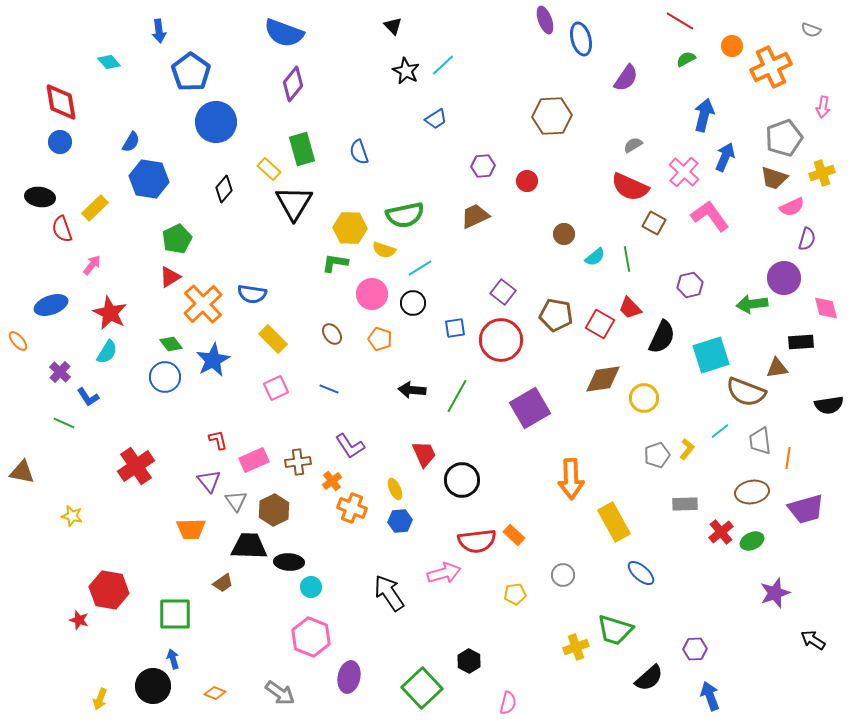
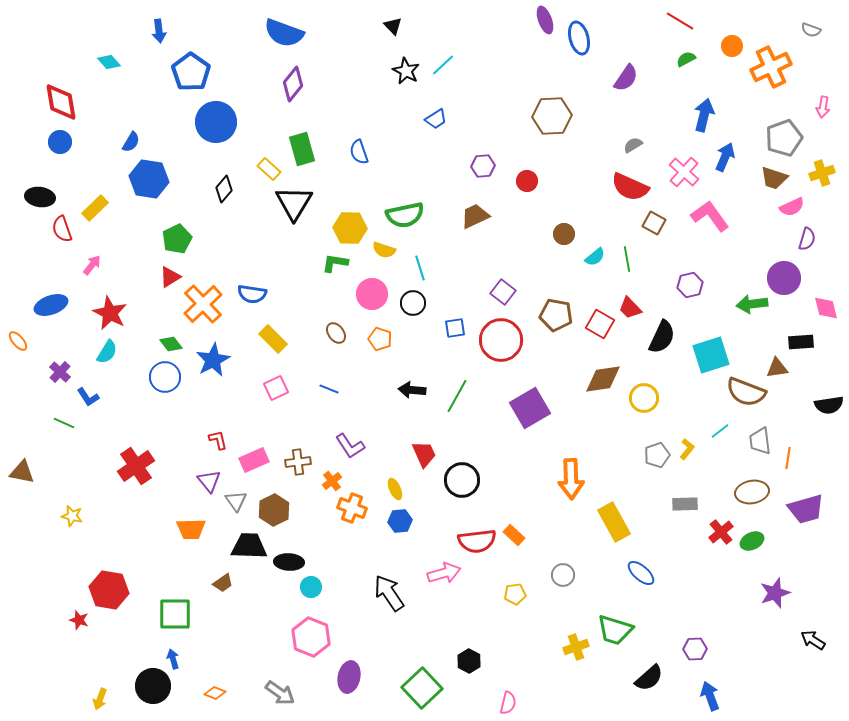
blue ellipse at (581, 39): moved 2 px left, 1 px up
cyan line at (420, 268): rotated 75 degrees counterclockwise
brown ellipse at (332, 334): moved 4 px right, 1 px up
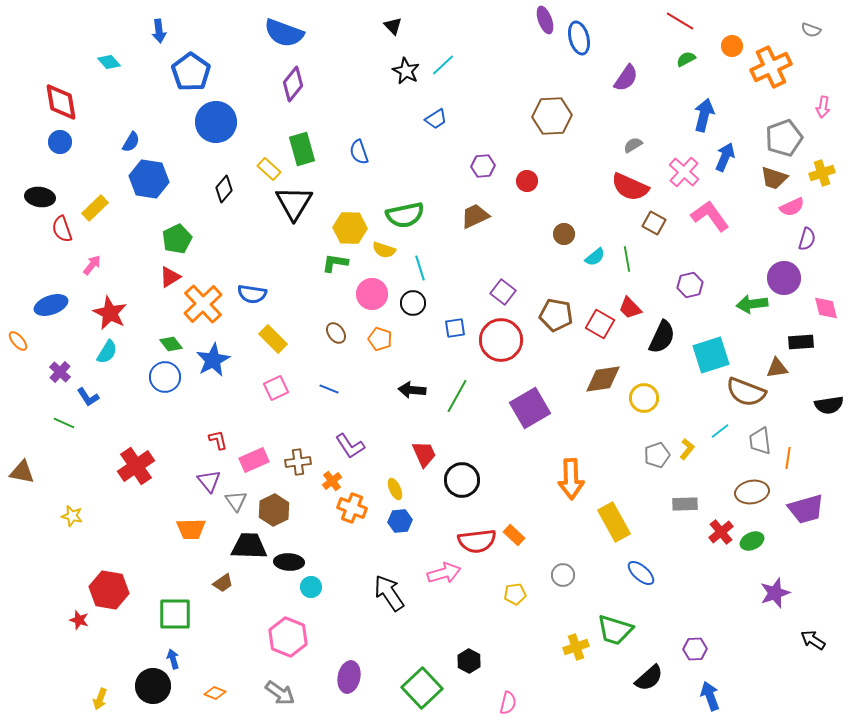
pink hexagon at (311, 637): moved 23 px left
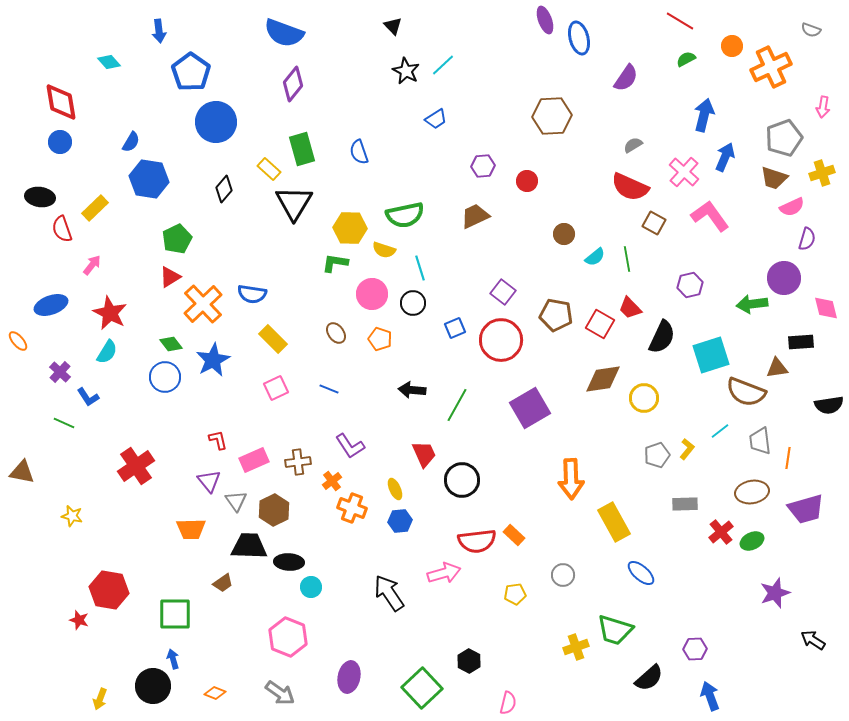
blue square at (455, 328): rotated 15 degrees counterclockwise
green line at (457, 396): moved 9 px down
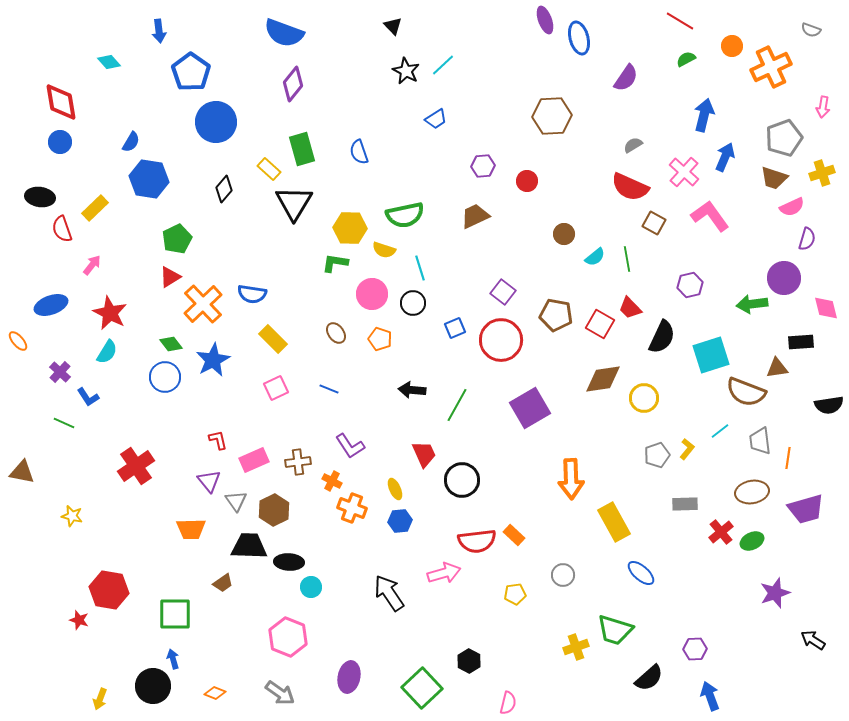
orange cross at (332, 481): rotated 24 degrees counterclockwise
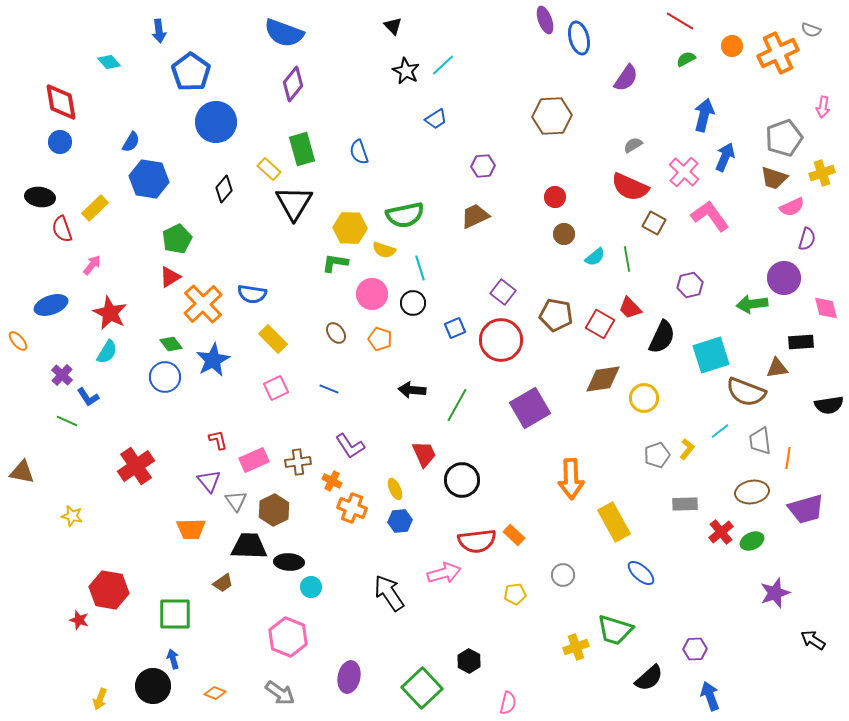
orange cross at (771, 67): moved 7 px right, 14 px up
red circle at (527, 181): moved 28 px right, 16 px down
purple cross at (60, 372): moved 2 px right, 3 px down
green line at (64, 423): moved 3 px right, 2 px up
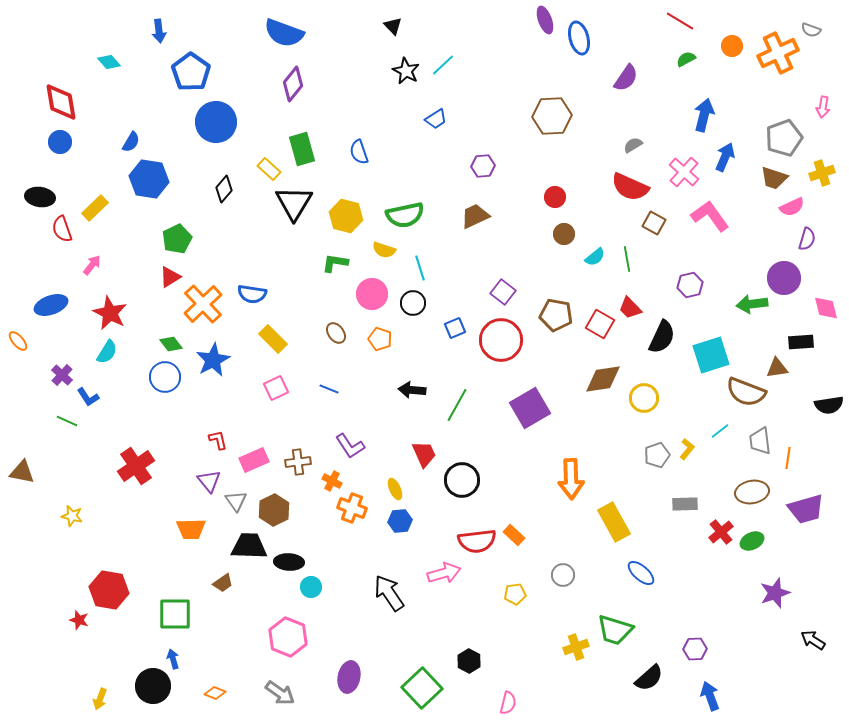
yellow hexagon at (350, 228): moved 4 px left, 12 px up; rotated 12 degrees clockwise
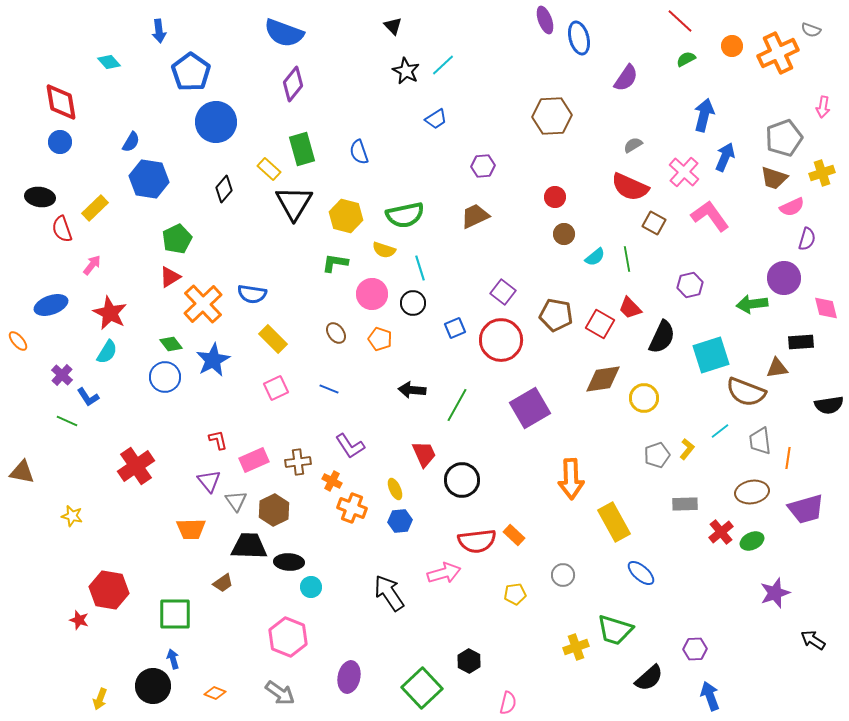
red line at (680, 21): rotated 12 degrees clockwise
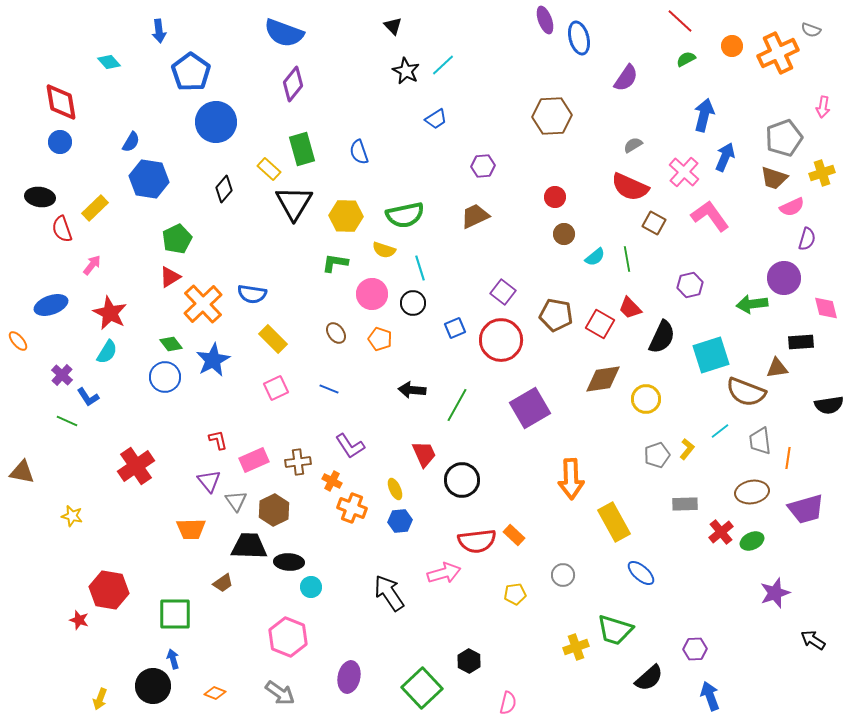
yellow hexagon at (346, 216): rotated 12 degrees counterclockwise
yellow circle at (644, 398): moved 2 px right, 1 px down
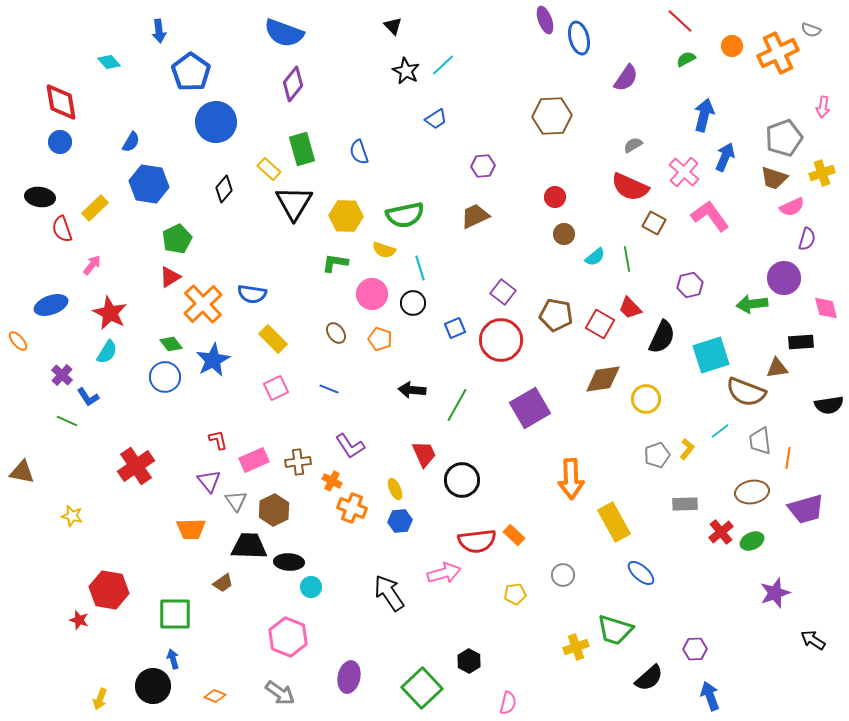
blue hexagon at (149, 179): moved 5 px down
orange diamond at (215, 693): moved 3 px down
